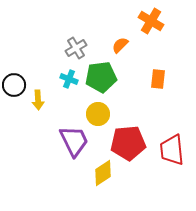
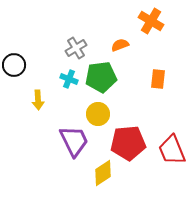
orange semicircle: rotated 24 degrees clockwise
black circle: moved 20 px up
red trapezoid: rotated 16 degrees counterclockwise
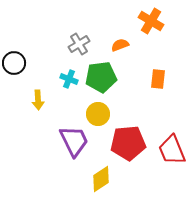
gray cross: moved 3 px right, 4 px up
black circle: moved 2 px up
yellow diamond: moved 2 px left, 6 px down
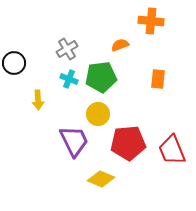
orange cross: rotated 25 degrees counterclockwise
gray cross: moved 12 px left, 5 px down
yellow diamond: rotated 56 degrees clockwise
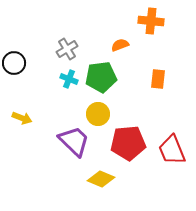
yellow arrow: moved 16 px left, 18 px down; rotated 66 degrees counterclockwise
purple trapezoid: rotated 20 degrees counterclockwise
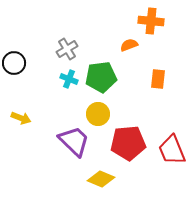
orange semicircle: moved 9 px right
yellow arrow: moved 1 px left
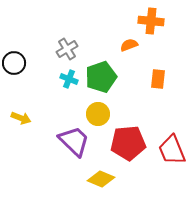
green pentagon: rotated 12 degrees counterclockwise
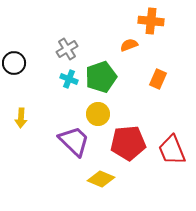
orange rectangle: rotated 18 degrees clockwise
yellow arrow: rotated 72 degrees clockwise
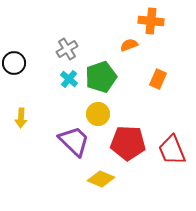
cyan cross: rotated 18 degrees clockwise
red pentagon: rotated 8 degrees clockwise
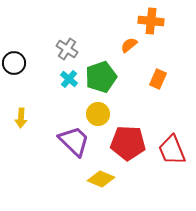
orange semicircle: rotated 18 degrees counterclockwise
gray cross: rotated 25 degrees counterclockwise
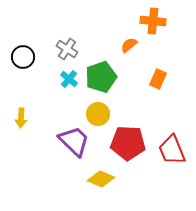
orange cross: moved 2 px right
black circle: moved 9 px right, 6 px up
